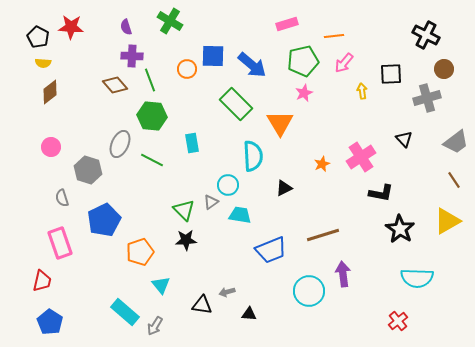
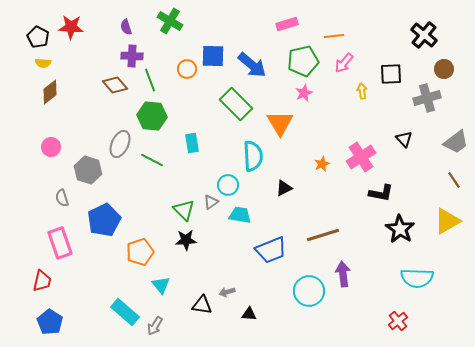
black cross at (426, 35): moved 2 px left; rotated 12 degrees clockwise
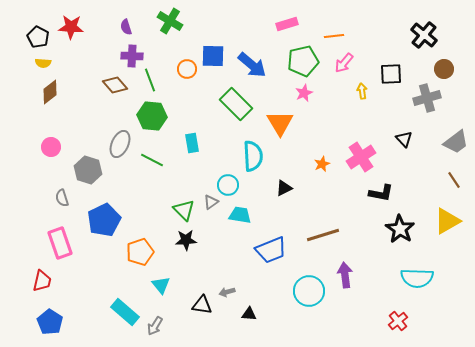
purple arrow at (343, 274): moved 2 px right, 1 px down
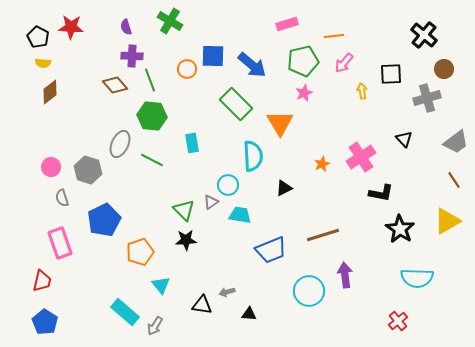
pink circle at (51, 147): moved 20 px down
blue pentagon at (50, 322): moved 5 px left
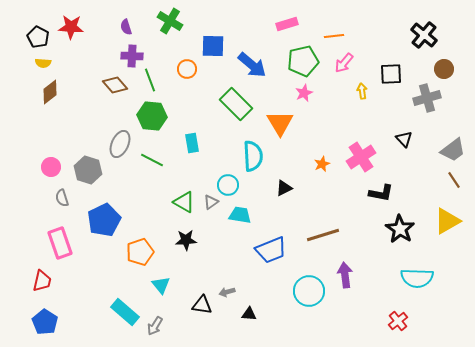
blue square at (213, 56): moved 10 px up
gray trapezoid at (456, 142): moved 3 px left, 8 px down
green triangle at (184, 210): moved 8 px up; rotated 15 degrees counterclockwise
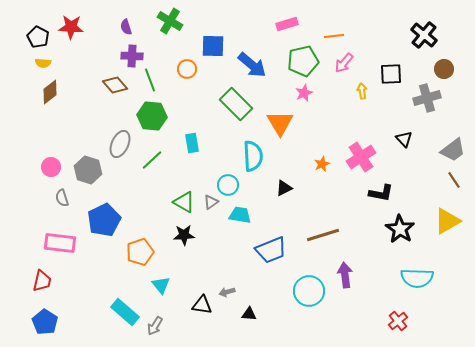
green line at (152, 160): rotated 70 degrees counterclockwise
black star at (186, 240): moved 2 px left, 5 px up
pink rectangle at (60, 243): rotated 64 degrees counterclockwise
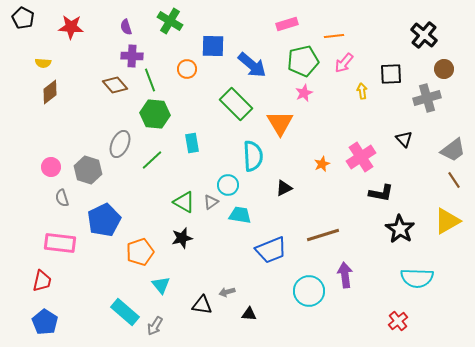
black pentagon at (38, 37): moved 15 px left, 19 px up
green hexagon at (152, 116): moved 3 px right, 2 px up
black star at (184, 235): moved 2 px left, 3 px down; rotated 10 degrees counterclockwise
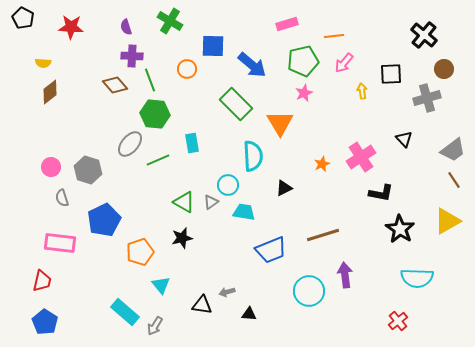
gray ellipse at (120, 144): moved 10 px right; rotated 16 degrees clockwise
green line at (152, 160): moved 6 px right; rotated 20 degrees clockwise
cyan trapezoid at (240, 215): moved 4 px right, 3 px up
